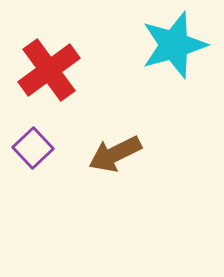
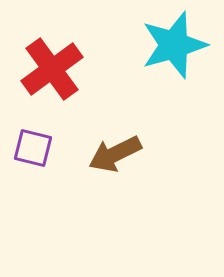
red cross: moved 3 px right, 1 px up
purple square: rotated 33 degrees counterclockwise
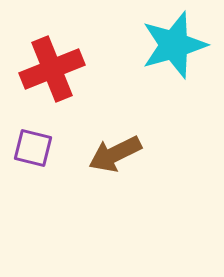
red cross: rotated 14 degrees clockwise
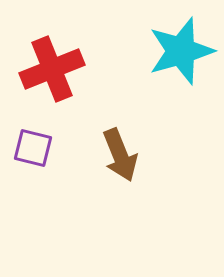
cyan star: moved 7 px right, 6 px down
brown arrow: moved 5 px right, 1 px down; rotated 86 degrees counterclockwise
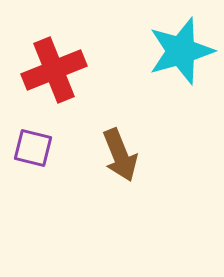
red cross: moved 2 px right, 1 px down
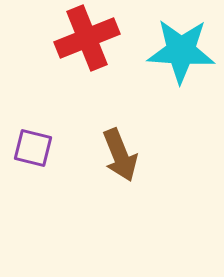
cyan star: rotated 20 degrees clockwise
red cross: moved 33 px right, 32 px up
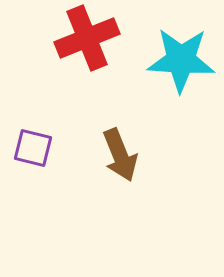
cyan star: moved 9 px down
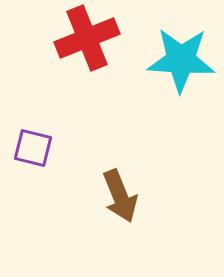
brown arrow: moved 41 px down
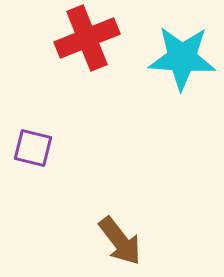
cyan star: moved 1 px right, 2 px up
brown arrow: moved 45 px down; rotated 16 degrees counterclockwise
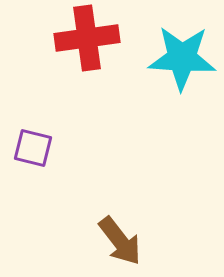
red cross: rotated 14 degrees clockwise
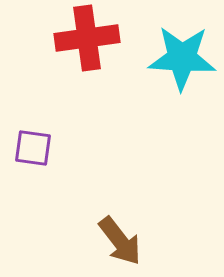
purple square: rotated 6 degrees counterclockwise
